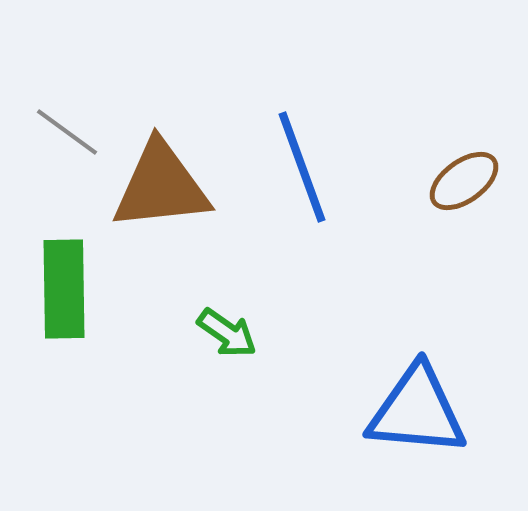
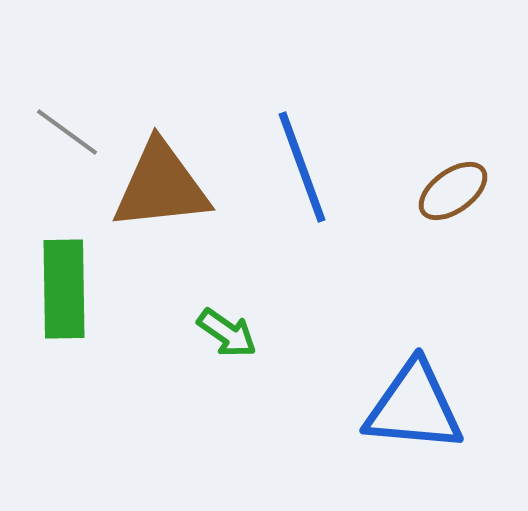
brown ellipse: moved 11 px left, 10 px down
blue triangle: moved 3 px left, 4 px up
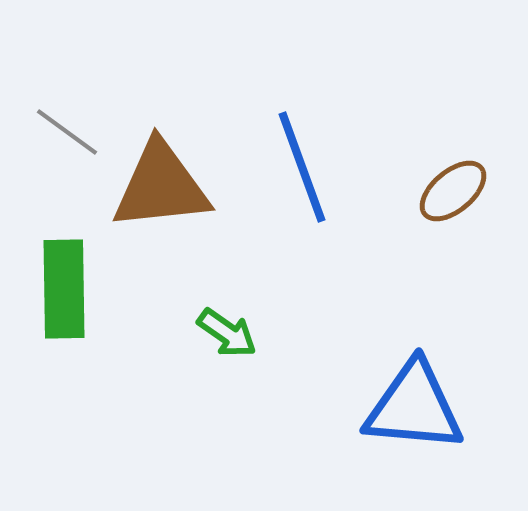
brown ellipse: rotated 4 degrees counterclockwise
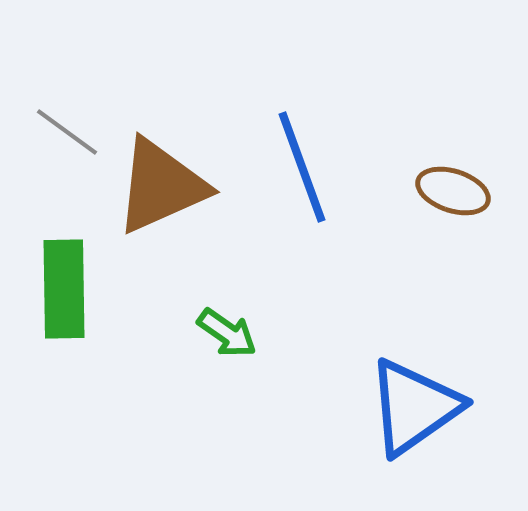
brown triangle: rotated 18 degrees counterclockwise
brown ellipse: rotated 58 degrees clockwise
blue triangle: rotated 40 degrees counterclockwise
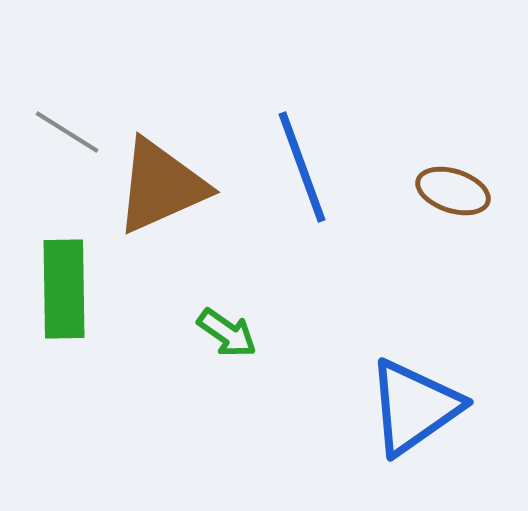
gray line: rotated 4 degrees counterclockwise
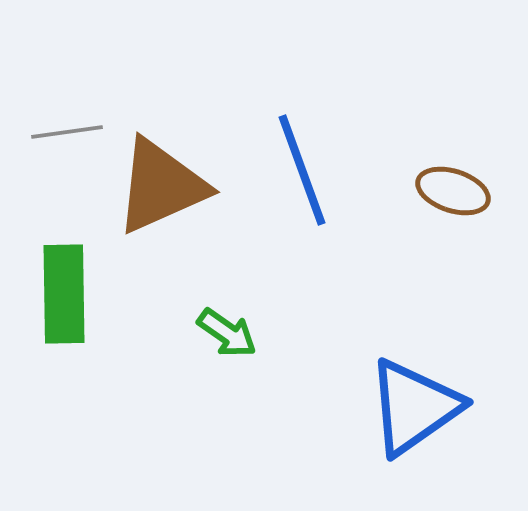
gray line: rotated 40 degrees counterclockwise
blue line: moved 3 px down
green rectangle: moved 5 px down
